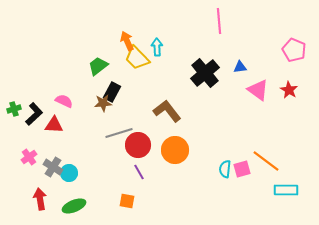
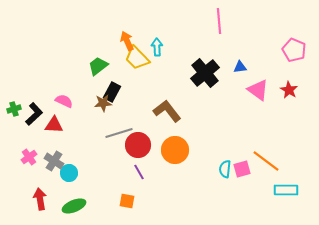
gray cross: moved 1 px right, 6 px up
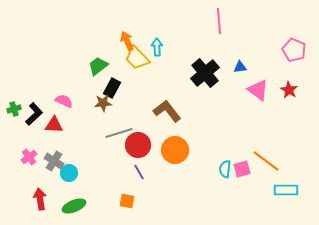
black rectangle: moved 4 px up
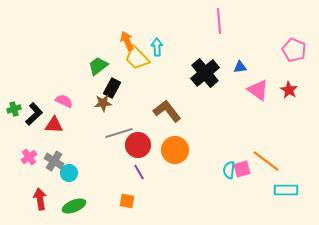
cyan semicircle: moved 4 px right, 1 px down
